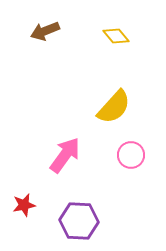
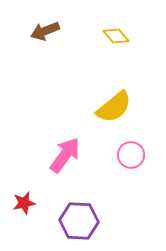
yellow semicircle: rotated 9 degrees clockwise
red star: moved 2 px up
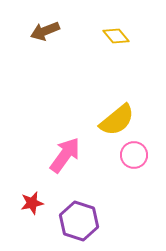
yellow semicircle: moved 3 px right, 13 px down
pink circle: moved 3 px right
red star: moved 8 px right
purple hexagon: rotated 15 degrees clockwise
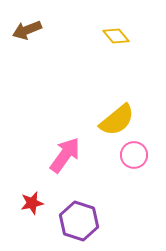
brown arrow: moved 18 px left, 1 px up
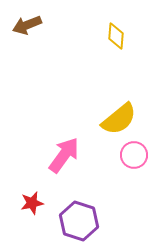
brown arrow: moved 5 px up
yellow diamond: rotated 44 degrees clockwise
yellow semicircle: moved 2 px right, 1 px up
pink arrow: moved 1 px left
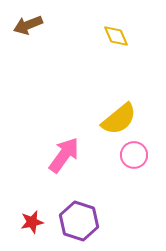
brown arrow: moved 1 px right
yellow diamond: rotated 28 degrees counterclockwise
red star: moved 19 px down
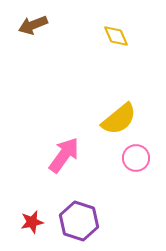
brown arrow: moved 5 px right
pink circle: moved 2 px right, 3 px down
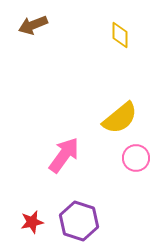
yellow diamond: moved 4 px right, 1 px up; rotated 24 degrees clockwise
yellow semicircle: moved 1 px right, 1 px up
